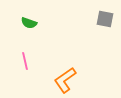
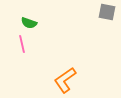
gray square: moved 2 px right, 7 px up
pink line: moved 3 px left, 17 px up
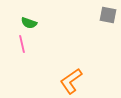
gray square: moved 1 px right, 3 px down
orange L-shape: moved 6 px right, 1 px down
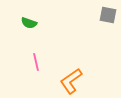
pink line: moved 14 px right, 18 px down
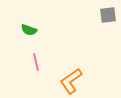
gray square: rotated 18 degrees counterclockwise
green semicircle: moved 7 px down
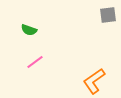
pink line: moved 1 px left; rotated 66 degrees clockwise
orange L-shape: moved 23 px right
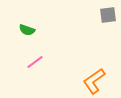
green semicircle: moved 2 px left
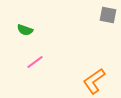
gray square: rotated 18 degrees clockwise
green semicircle: moved 2 px left
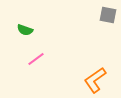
pink line: moved 1 px right, 3 px up
orange L-shape: moved 1 px right, 1 px up
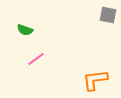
orange L-shape: rotated 28 degrees clockwise
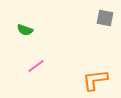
gray square: moved 3 px left, 3 px down
pink line: moved 7 px down
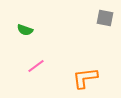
orange L-shape: moved 10 px left, 2 px up
